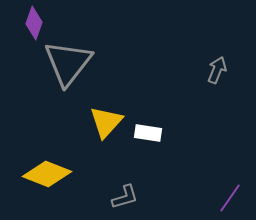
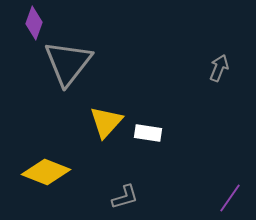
gray arrow: moved 2 px right, 2 px up
yellow diamond: moved 1 px left, 2 px up
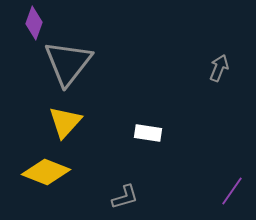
yellow triangle: moved 41 px left
purple line: moved 2 px right, 7 px up
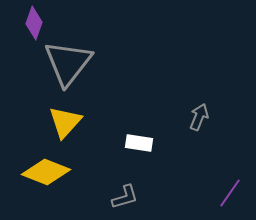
gray arrow: moved 20 px left, 49 px down
white rectangle: moved 9 px left, 10 px down
purple line: moved 2 px left, 2 px down
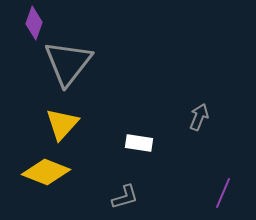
yellow triangle: moved 3 px left, 2 px down
purple line: moved 7 px left; rotated 12 degrees counterclockwise
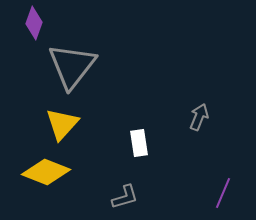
gray triangle: moved 4 px right, 3 px down
white rectangle: rotated 72 degrees clockwise
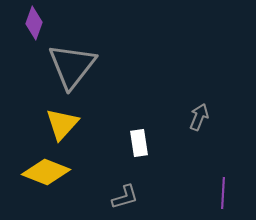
purple line: rotated 20 degrees counterclockwise
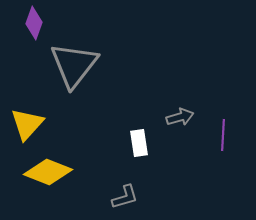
gray triangle: moved 2 px right, 1 px up
gray arrow: moved 19 px left; rotated 52 degrees clockwise
yellow triangle: moved 35 px left
yellow diamond: moved 2 px right
purple line: moved 58 px up
